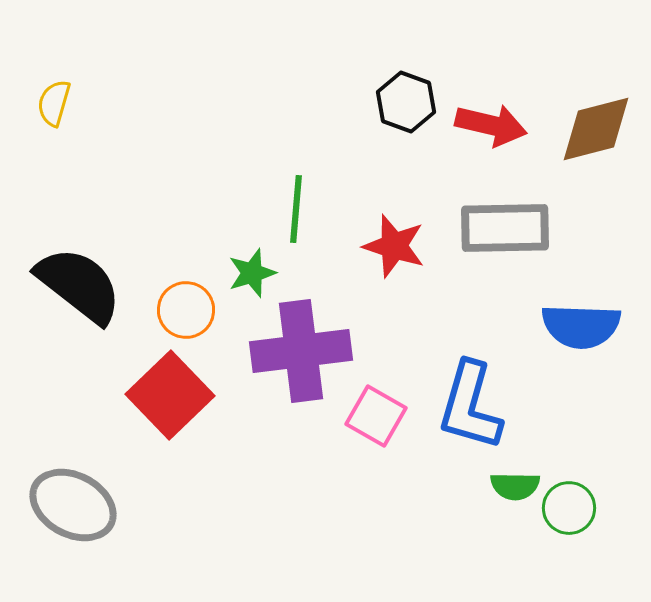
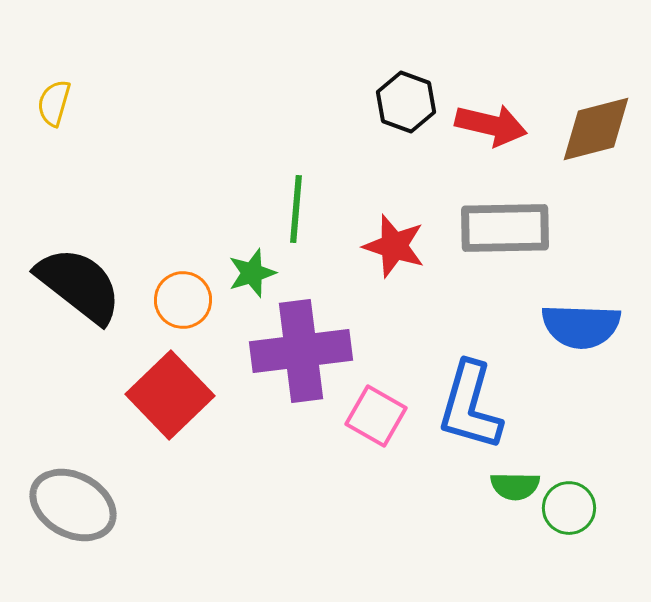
orange circle: moved 3 px left, 10 px up
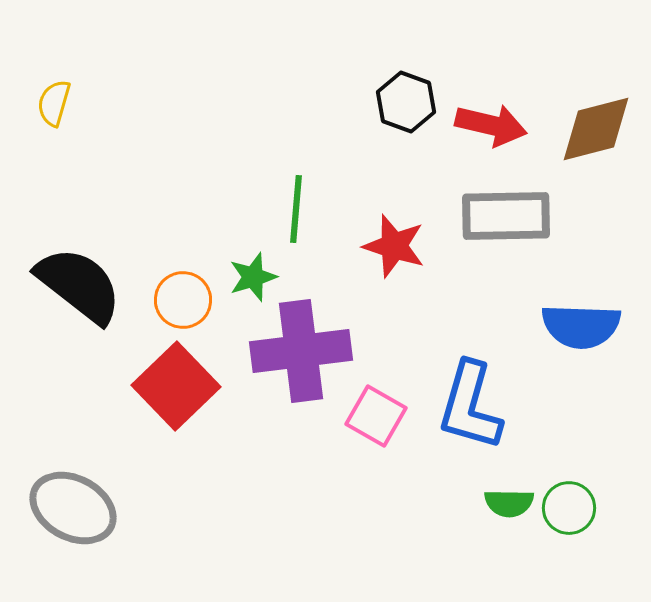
gray rectangle: moved 1 px right, 12 px up
green star: moved 1 px right, 4 px down
red square: moved 6 px right, 9 px up
green semicircle: moved 6 px left, 17 px down
gray ellipse: moved 3 px down
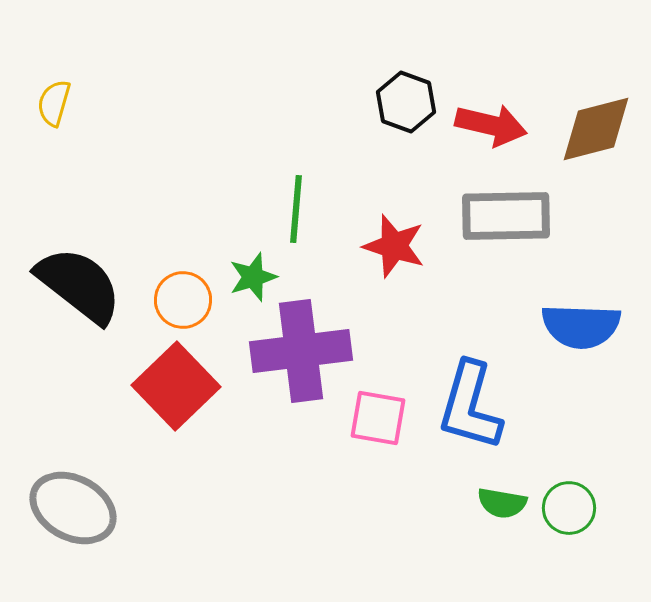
pink square: moved 2 px right, 2 px down; rotated 20 degrees counterclockwise
green semicircle: moved 7 px left; rotated 9 degrees clockwise
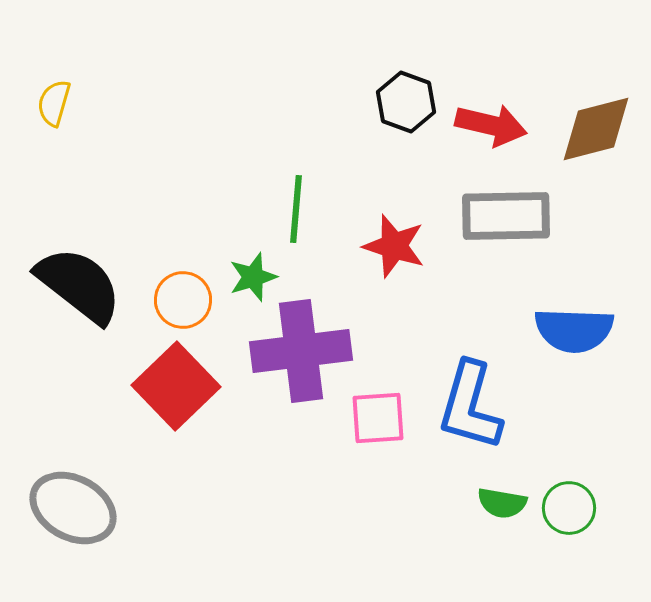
blue semicircle: moved 7 px left, 4 px down
pink square: rotated 14 degrees counterclockwise
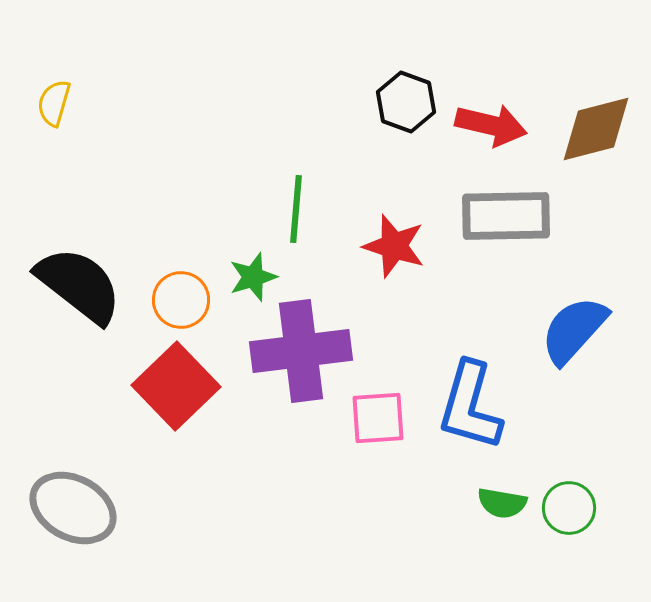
orange circle: moved 2 px left
blue semicircle: rotated 130 degrees clockwise
